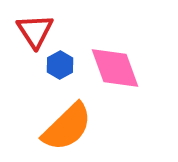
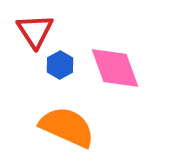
orange semicircle: rotated 112 degrees counterclockwise
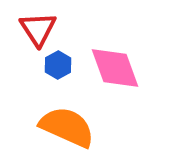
red triangle: moved 3 px right, 2 px up
blue hexagon: moved 2 px left
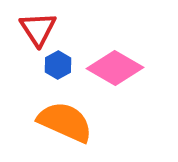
pink diamond: rotated 40 degrees counterclockwise
orange semicircle: moved 2 px left, 5 px up
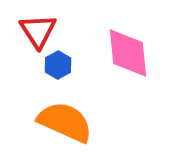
red triangle: moved 2 px down
pink diamond: moved 13 px right, 15 px up; rotated 54 degrees clockwise
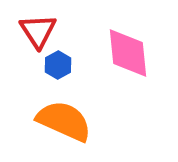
orange semicircle: moved 1 px left, 1 px up
